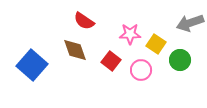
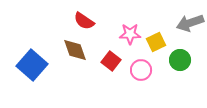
yellow square: moved 2 px up; rotated 30 degrees clockwise
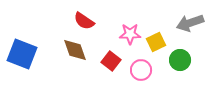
blue square: moved 10 px left, 11 px up; rotated 20 degrees counterclockwise
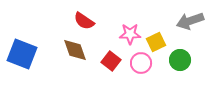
gray arrow: moved 2 px up
pink circle: moved 7 px up
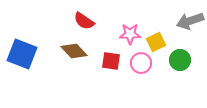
brown diamond: moved 1 px left, 1 px down; rotated 24 degrees counterclockwise
red square: rotated 30 degrees counterclockwise
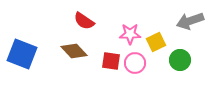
pink circle: moved 6 px left
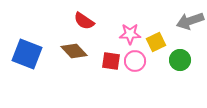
blue square: moved 5 px right
pink circle: moved 2 px up
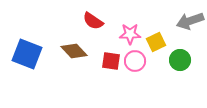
red semicircle: moved 9 px right
